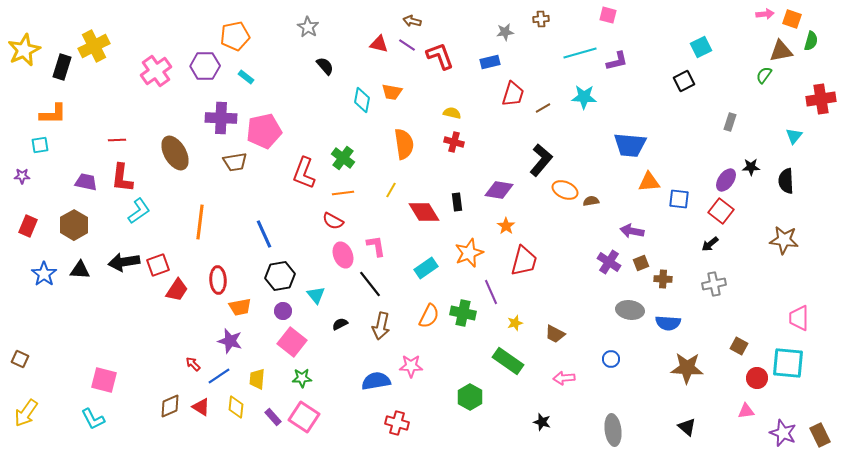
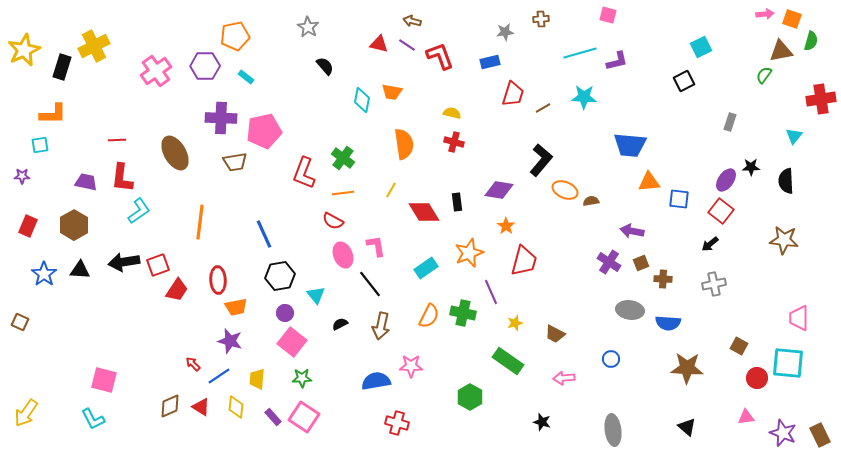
orange trapezoid at (240, 307): moved 4 px left
purple circle at (283, 311): moved 2 px right, 2 px down
brown square at (20, 359): moved 37 px up
pink triangle at (746, 411): moved 6 px down
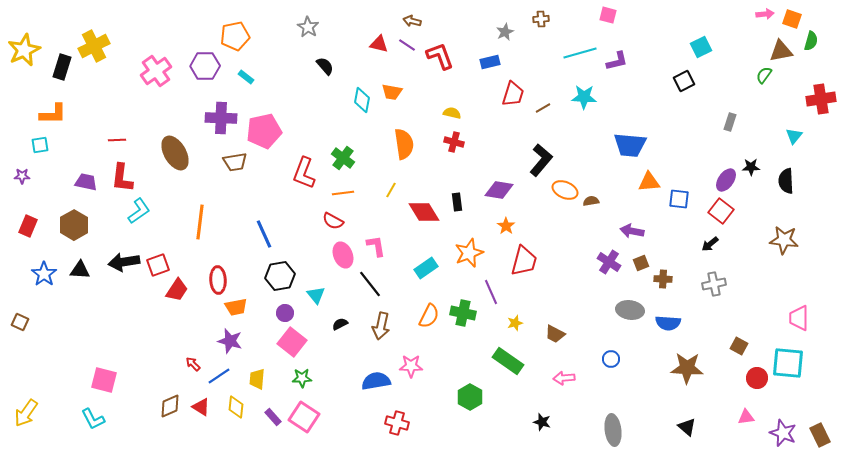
gray star at (505, 32): rotated 18 degrees counterclockwise
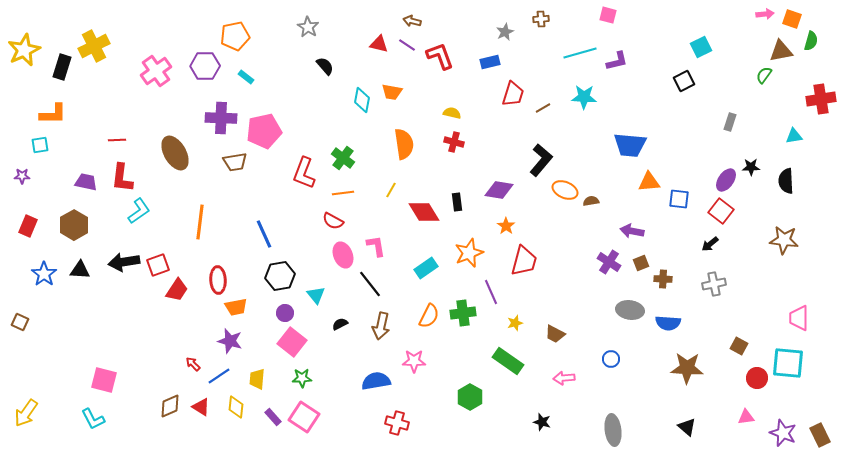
cyan triangle at (794, 136): rotated 42 degrees clockwise
green cross at (463, 313): rotated 20 degrees counterclockwise
pink star at (411, 366): moved 3 px right, 5 px up
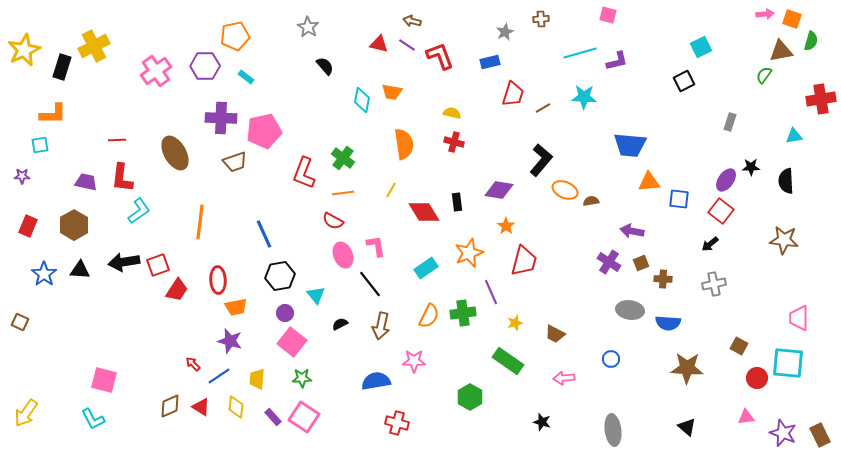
brown trapezoid at (235, 162): rotated 10 degrees counterclockwise
